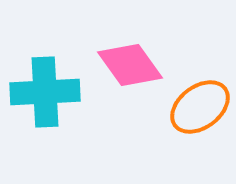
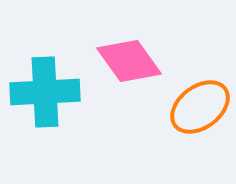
pink diamond: moved 1 px left, 4 px up
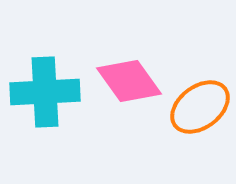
pink diamond: moved 20 px down
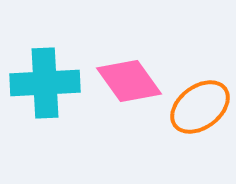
cyan cross: moved 9 px up
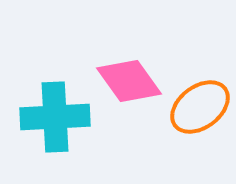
cyan cross: moved 10 px right, 34 px down
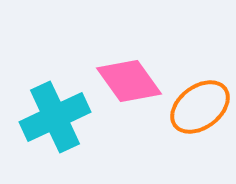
cyan cross: rotated 22 degrees counterclockwise
